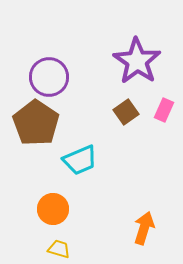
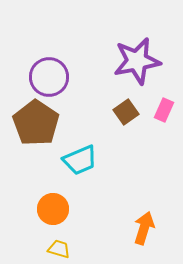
purple star: rotated 27 degrees clockwise
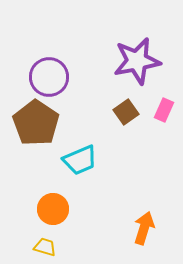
yellow trapezoid: moved 14 px left, 2 px up
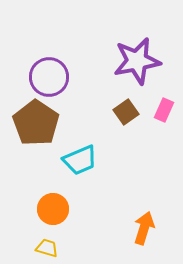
yellow trapezoid: moved 2 px right, 1 px down
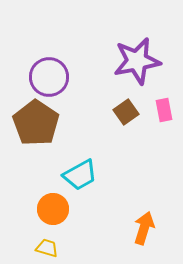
pink rectangle: rotated 35 degrees counterclockwise
cyan trapezoid: moved 15 px down; rotated 6 degrees counterclockwise
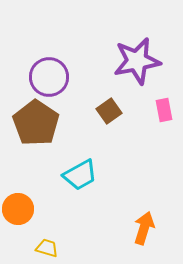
brown square: moved 17 px left, 1 px up
orange circle: moved 35 px left
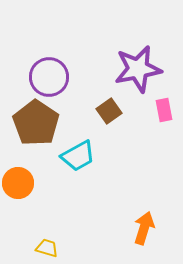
purple star: moved 1 px right, 8 px down
cyan trapezoid: moved 2 px left, 19 px up
orange circle: moved 26 px up
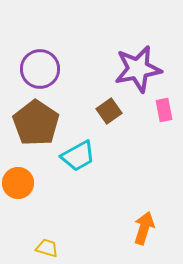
purple circle: moved 9 px left, 8 px up
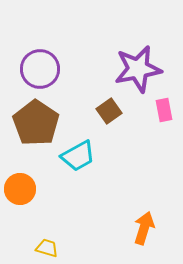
orange circle: moved 2 px right, 6 px down
